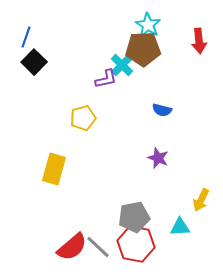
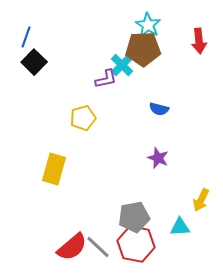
blue semicircle: moved 3 px left, 1 px up
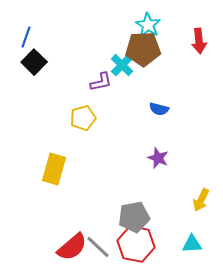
purple L-shape: moved 5 px left, 3 px down
cyan triangle: moved 12 px right, 17 px down
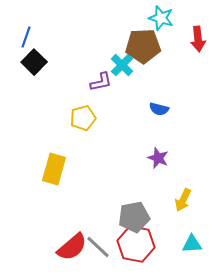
cyan star: moved 13 px right, 7 px up; rotated 15 degrees counterclockwise
red arrow: moved 1 px left, 2 px up
brown pentagon: moved 3 px up
yellow arrow: moved 18 px left
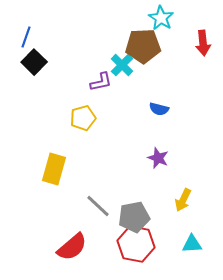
cyan star: rotated 15 degrees clockwise
red arrow: moved 5 px right, 4 px down
gray line: moved 41 px up
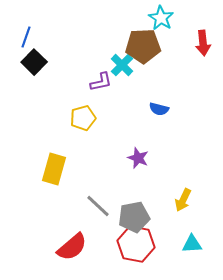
purple star: moved 20 px left
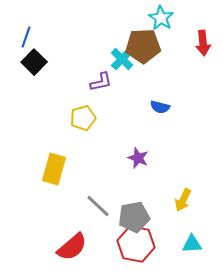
cyan cross: moved 6 px up
blue semicircle: moved 1 px right, 2 px up
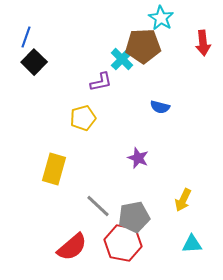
red hexagon: moved 13 px left, 1 px up
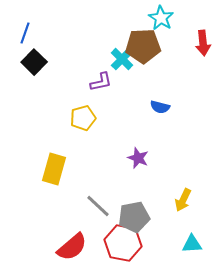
blue line: moved 1 px left, 4 px up
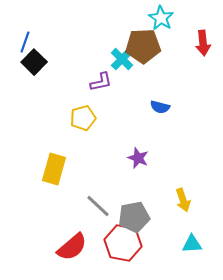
blue line: moved 9 px down
yellow arrow: rotated 45 degrees counterclockwise
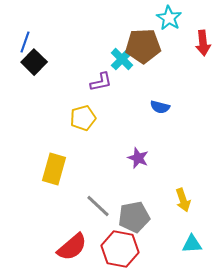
cyan star: moved 8 px right
red hexagon: moved 3 px left, 6 px down
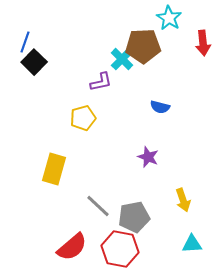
purple star: moved 10 px right, 1 px up
